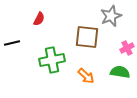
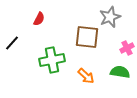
gray star: moved 1 px left, 1 px down
black line: rotated 35 degrees counterclockwise
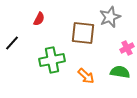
brown square: moved 4 px left, 4 px up
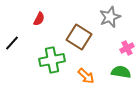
brown square: moved 4 px left, 4 px down; rotated 25 degrees clockwise
green semicircle: moved 1 px right
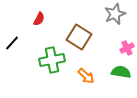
gray star: moved 5 px right, 3 px up
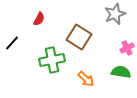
orange arrow: moved 3 px down
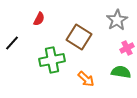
gray star: moved 2 px right, 6 px down; rotated 10 degrees counterclockwise
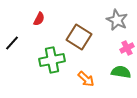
gray star: rotated 15 degrees counterclockwise
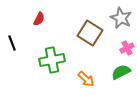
gray star: moved 4 px right, 2 px up
brown square: moved 11 px right, 4 px up
black line: rotated 63 degrees counterclockwise
green semicircle: rotated 36 degrees counterclockwise
